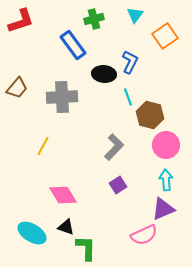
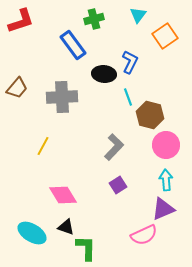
cyan triangle: moved 3 px right
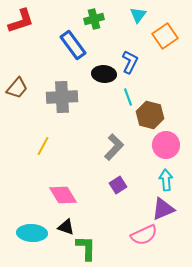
cyan ellipse: rotated 28 degrees counterclockwise
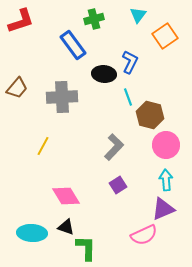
pink diamond: moved 3 px right, 1 px down
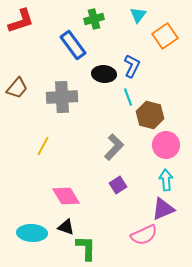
blue L-shape: moved 2 px right, 4 px down
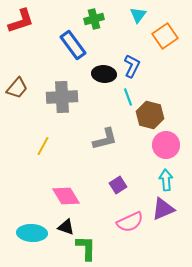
gray L-shape: moved 9 px left, 8 px up; rotated 32 degrees clockwise
pink semicircle: moved 14 px left, 13 px up
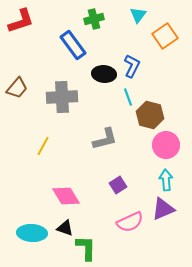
black triangle: moved 1 px left, 1 px down
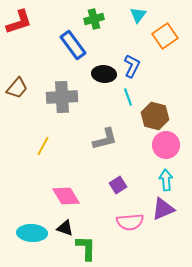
red L-shape: moved 2 px left, 1 px down
brown hexagon: moved 5 px right, 1 px down
pink semicircle: rotated 20 degrees clockwise
